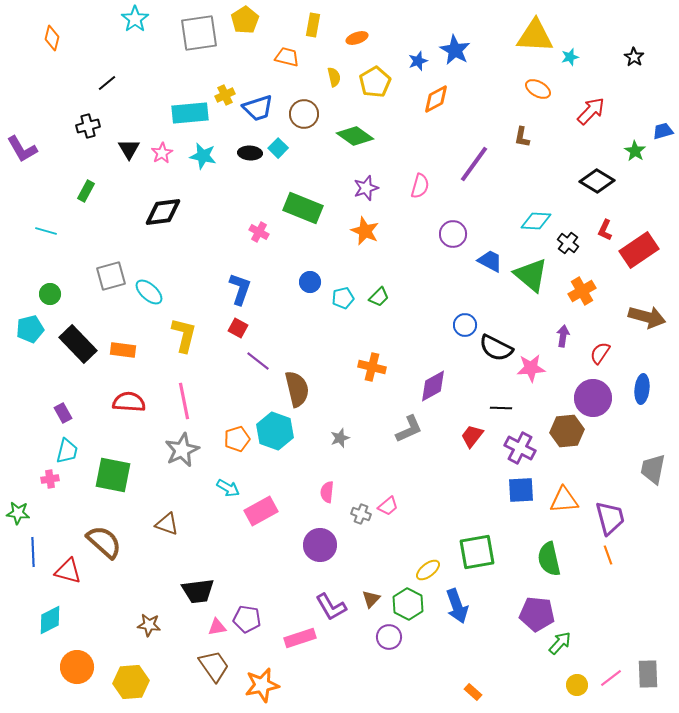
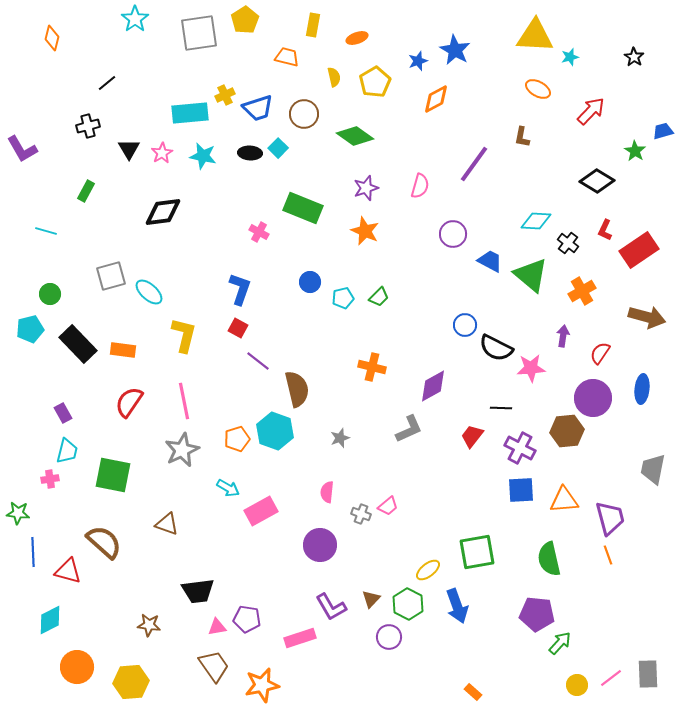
red semicircle at (129, 402): rotated 60 degrees counterclockwise
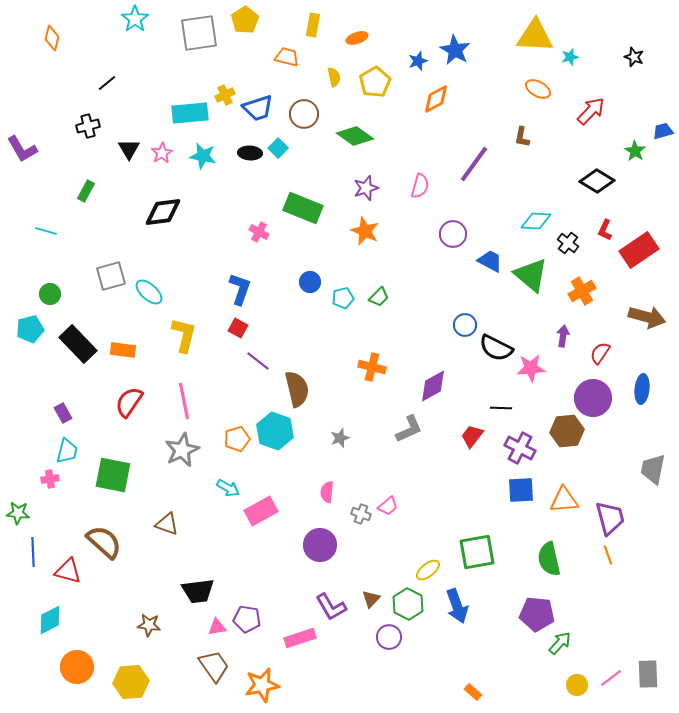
black star at (634, 57): rotated 12 degrees counterclockwise
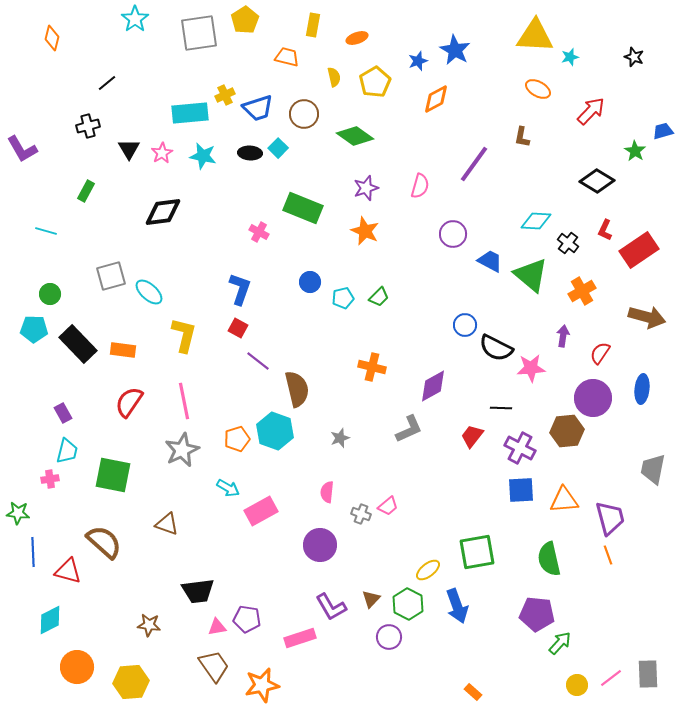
cyan pentagon at (30, 329): moved 4 px right; rotated 16 degrees clockwise
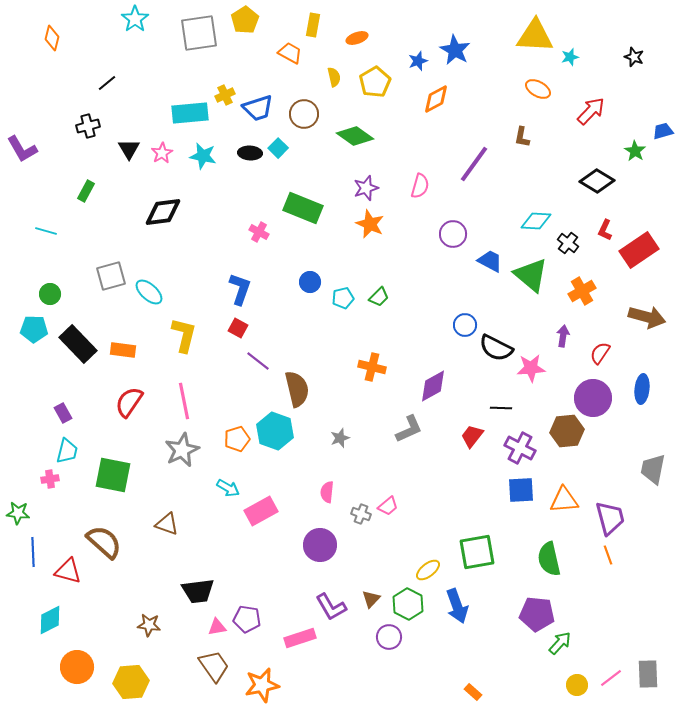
orange trapezoid at (287, 57): moved 3 px right, 4 px up; rotated 15 degrees clockwise
orange star at (365, 231): moved 5 px right, 7 px up
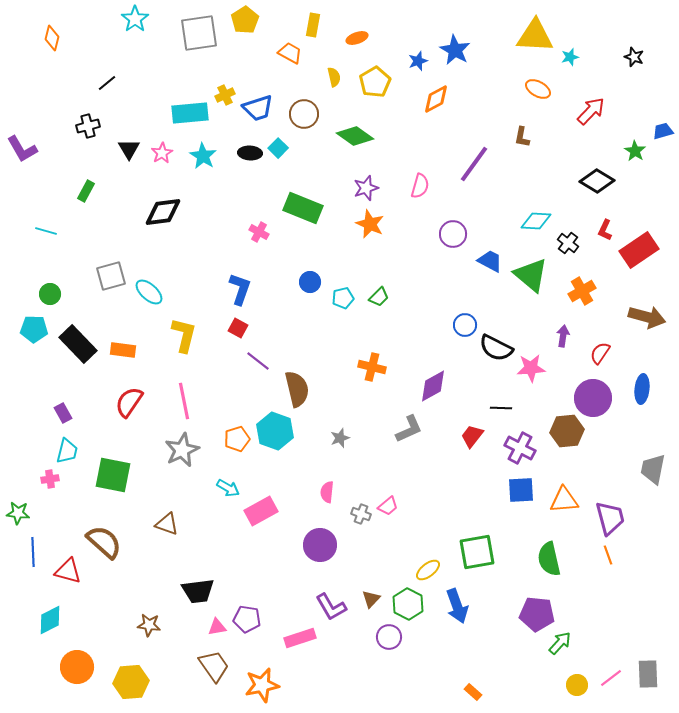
cyan star at (203, 156): rotated 20 degrees clockwise
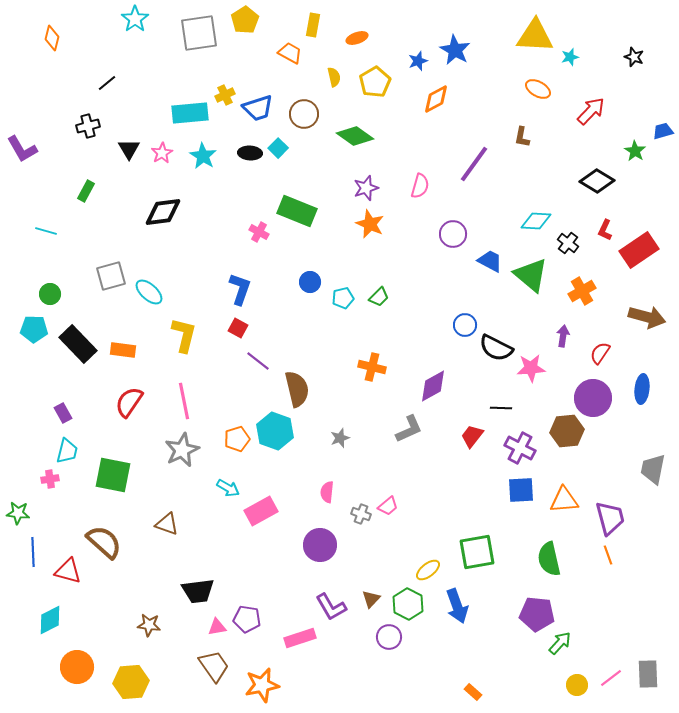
green rectangle at (303, 208): moved 6 px left, 3 px down
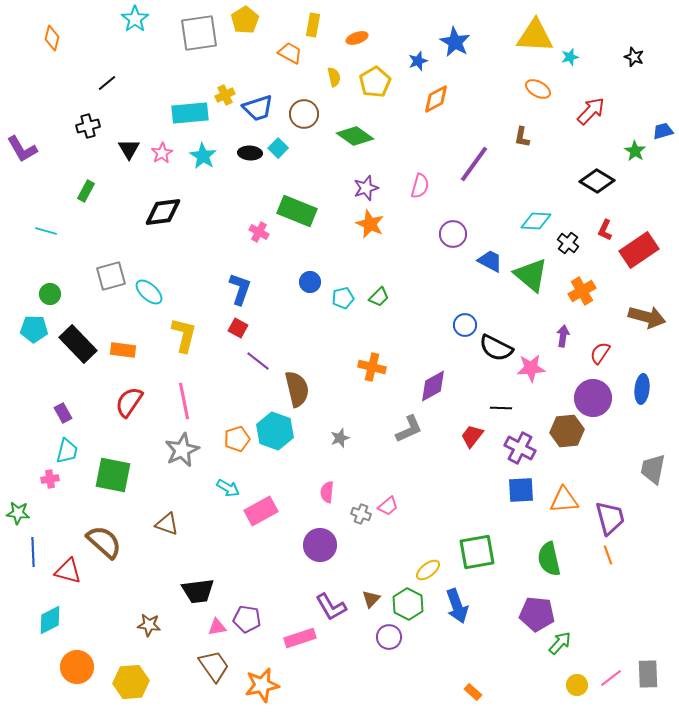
blue star at (455, 50): moved 8 px up
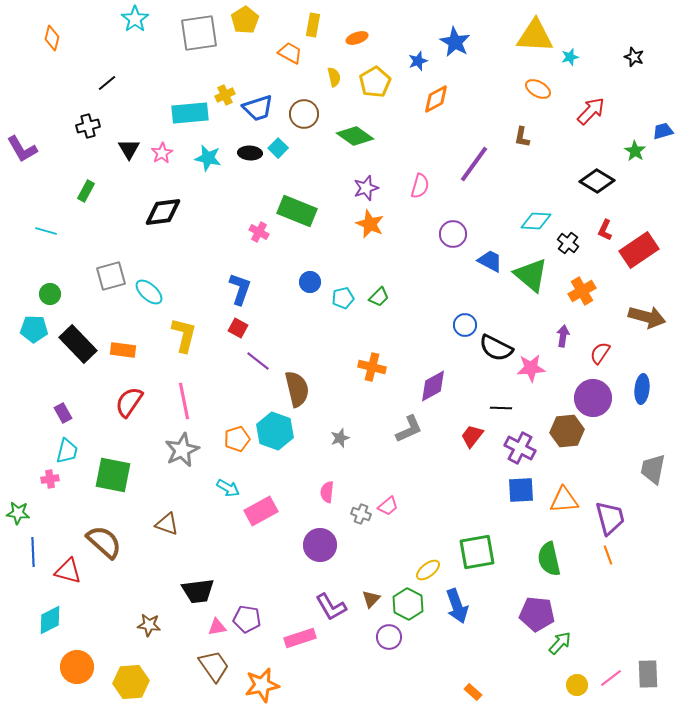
cyan star at (203, 156): moved 5 px right, 2 px down; rotated 20 degrees counterclockwise
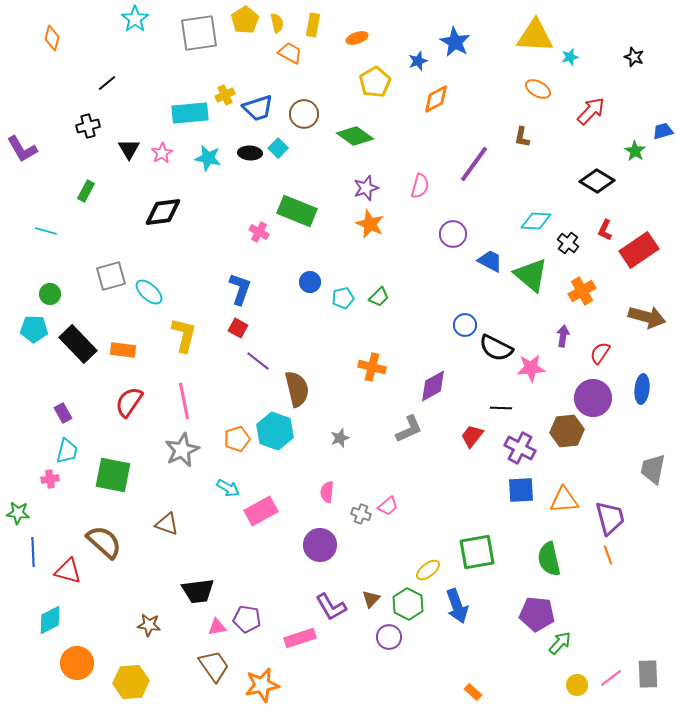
yellow semicircle at (334, 77): moved 57 px left, 54 px up
orange circle at (77, 667): moved 4 px up
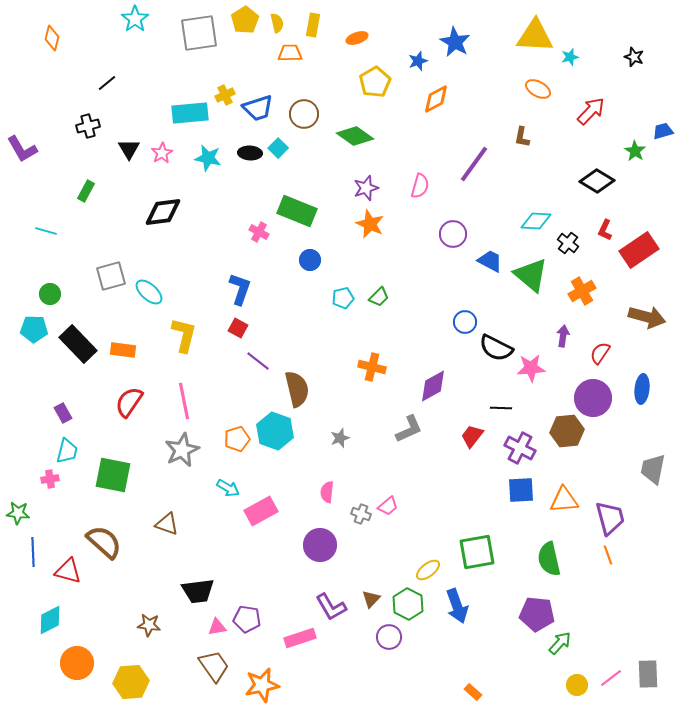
orange trapezoid at (290, 53): rotated 30 degrees counterclockwise
blue circle at (310, 282): moved 22 px up
blue circle at (465, 325): moved 3 px up
